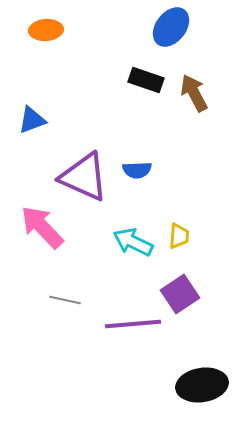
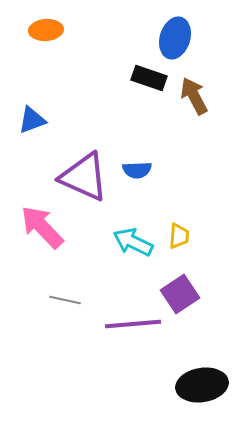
blue ellipse: moved 4 px right, 11 px down; rotated 21 degrees counterclockwise
black rectangle: moved 3 px right, 2 px up
brown arrow: moved 3 px down
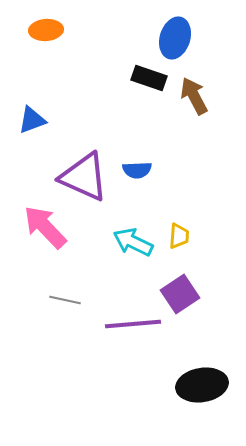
pink arrow: moved 3 px right
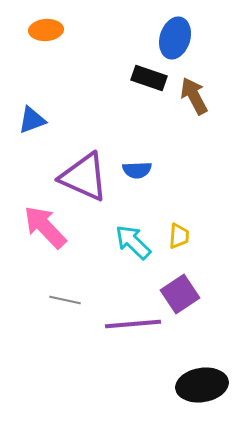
cyan arrow: rotated 18 degrees clockwise
